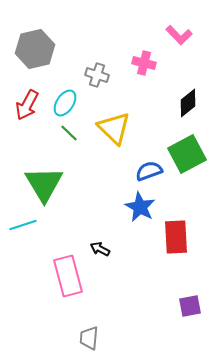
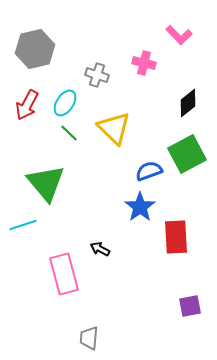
green triangle: moved 2 px right, 1 px up; rotated 9 degrees counterclockwise
blue star: rotated 8 degrees clockwise
pink rectangle: moved 4 px left, 2 px up
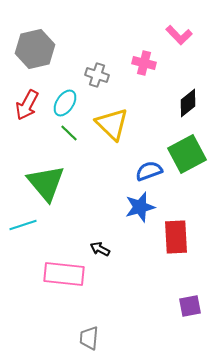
yellow triangle: moved 2 px left, 4 px up
blue star: rotated 20 degrees clockwise
pink rectangle: rotated 69 degrees counterclockwise
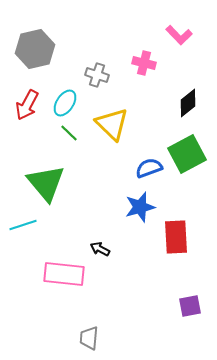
blue semicircle: moved 3 px up
